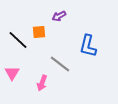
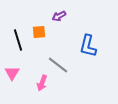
black line: rotated 30 degrees clockwise
gray line: moved 2 px left, 1 px down
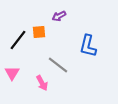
black line: rotated 55 degrees clockwise
pink arrow: rotated 49 degrees counterclockwise
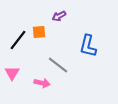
pink arrow: rotated 49 degrees counterclockwise
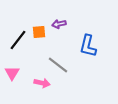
purple arrow: moved 8 px down; rotated 16 degrees clockwise
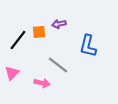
pink triangle: rotated 14 degrees clockwise
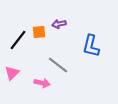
blue L-shape: moved 3 px right
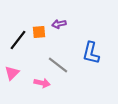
blue L-shape: moved 7 px down
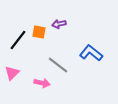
orange square: rotated 16 degrees clockwise
blue L-shape: rotated 115 degrees clockwise
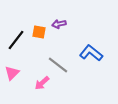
black line: moved 2 px left
pink arrow: rotated 126 degrees clockwise
